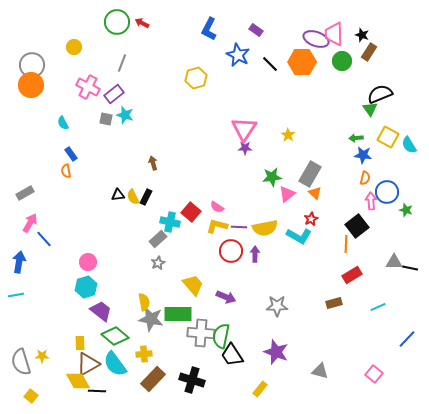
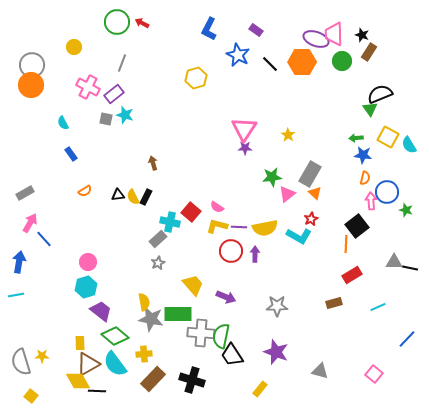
orange semicircle at (66, 171): moved 19 px right, 20 px down; rotated 112 degrees counterclockwise
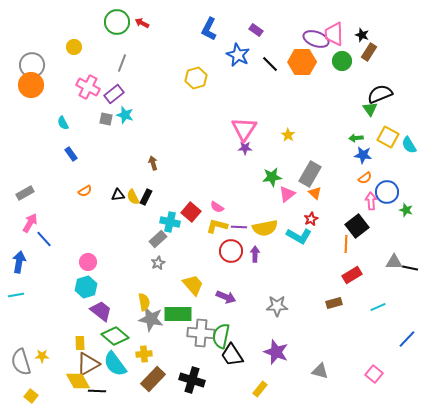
orange semicircle at (365, 178): rotated 40 degrees clockwise
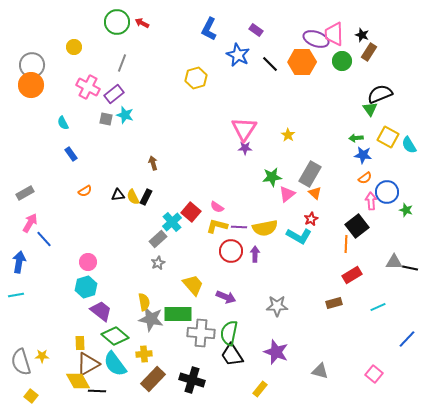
cyan cross at (170, 222): moved 2 px right; rotated 36 degrees clockwise
green semicircle at (221, 336): moved 8 px right, 3 px up
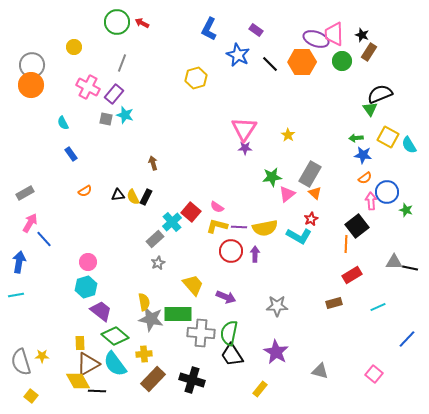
purple rectangle at (114, 94): rotated 12 degrees counterclockwise
gray rectangle at (158, 239): moved 3 px left
purple star at (276, 352): rotated 10 degrees clockwise
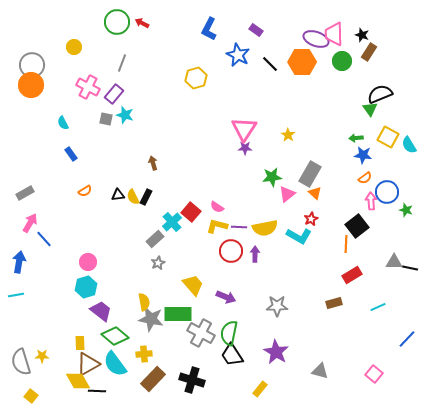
gray cross at (201, 333): rotated 24 degrees clockwise
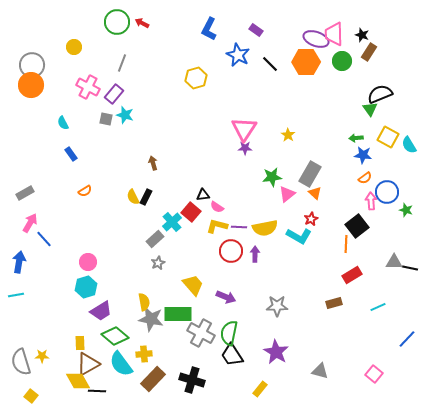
orange hexagon at (302, 62): moved 4 px right
black triangle at (118, 195): moved 85 px right
purple trapezoid at (101, 311): rotated 110 degrees clockwise
cyan semicircle at (115, 364): moved 6 px right
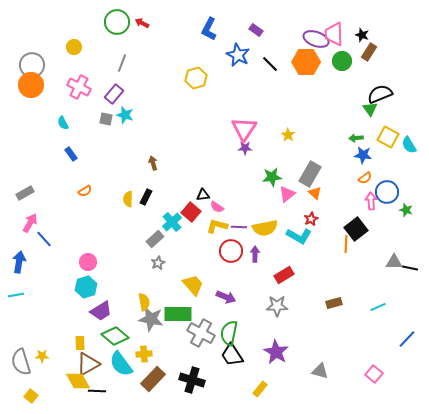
pink cross at (88, 87): moved 9 px left
yellow semicircle at (133, 197): moved 5 px left, 2 px down; rotated 28 degrees clockwise
black square at (357, 226): moved 1 px left, 3 px down
red rectangle at (352, 275): moved 68 px left
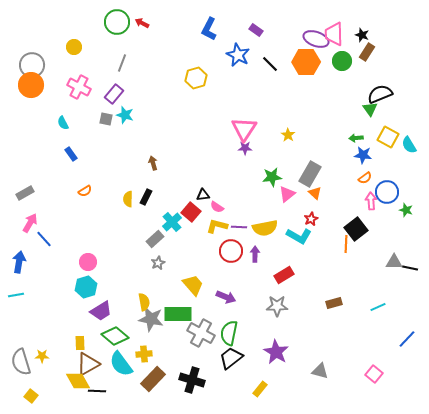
brown rectangle at (369, 52): moved 2 px left
black trapezoid at (232, 355): moved 1 px left, 3 px down; rotated 85 degrees clockwise
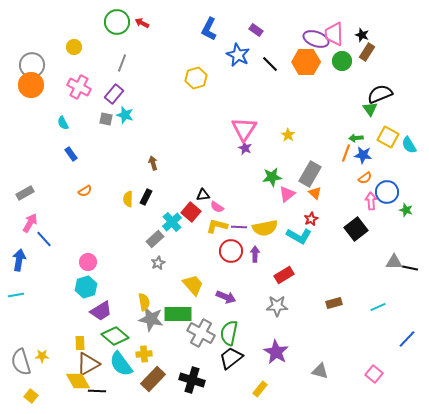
purple star at (245, 148): rotated 24 degrees clockwise
orange line at (346, 244): moved 91 px up; rotated 18 degrees clockwise
blue arrow at (19, 262): moved 2 px up
